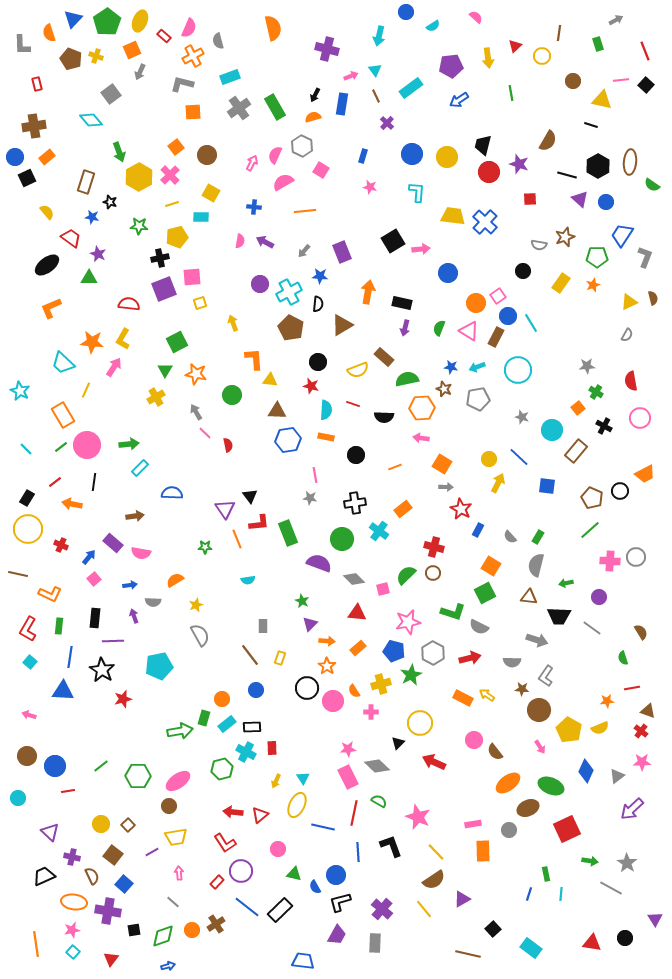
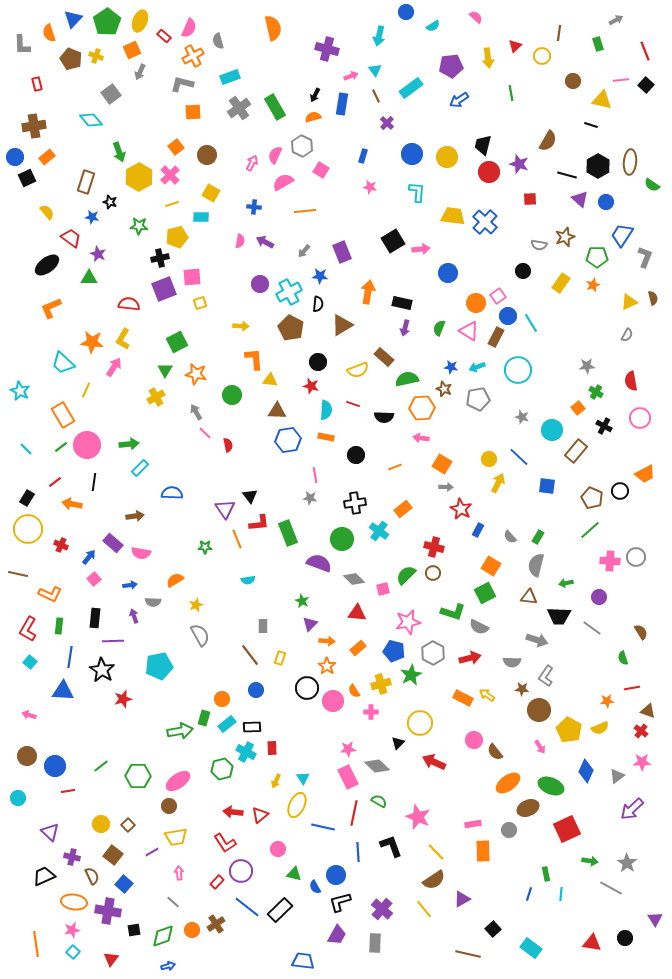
yellow arrow at (233, 323): moved 8 px right, 3 px down; rotated 112 degrees clockwise
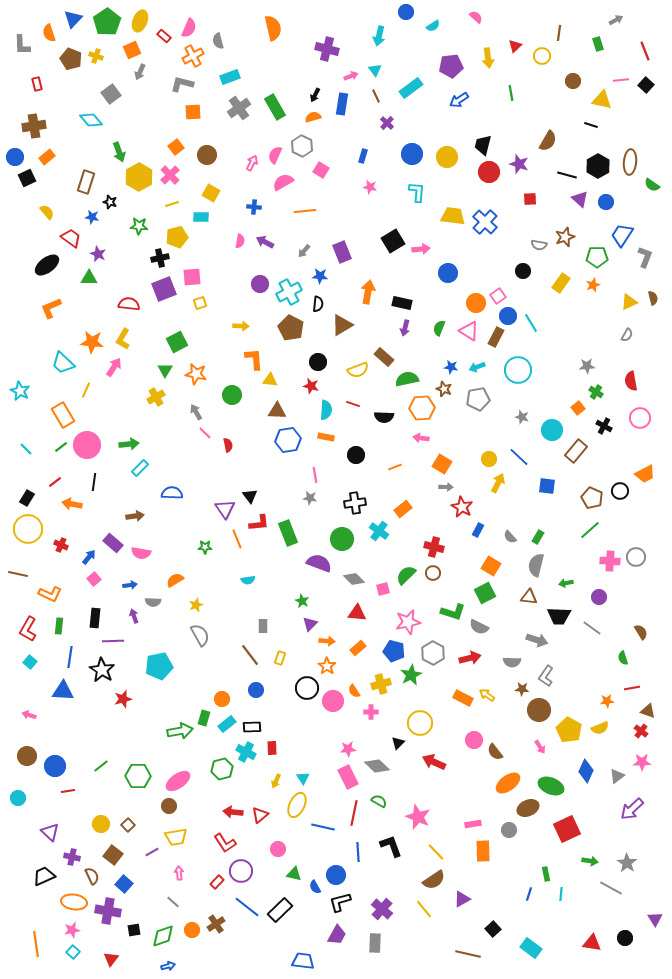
red star at (461, 509): moved 1 px right, 2 px up
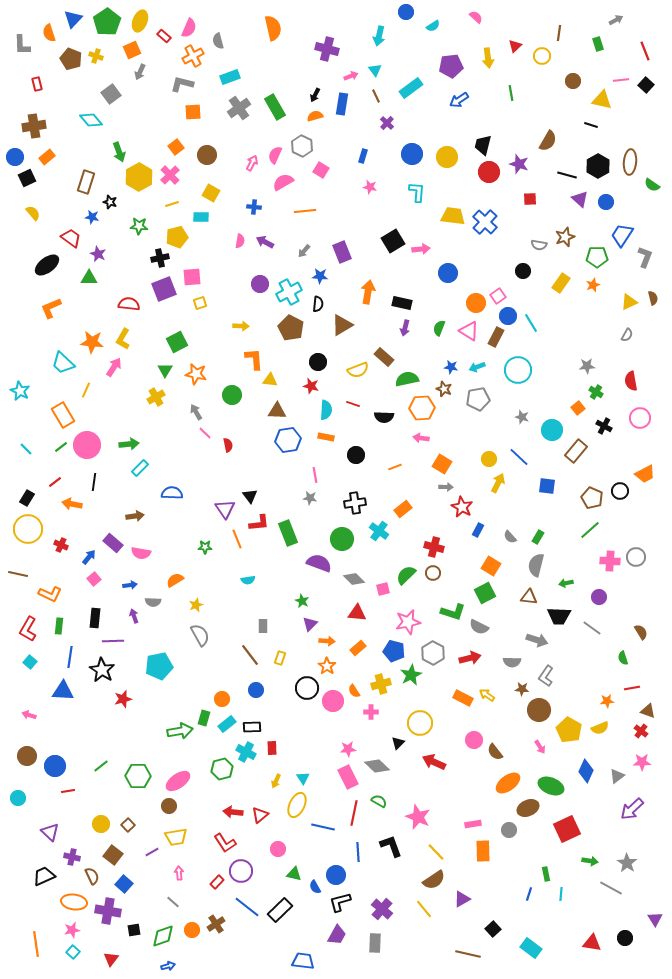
orange semicircle at (313, 117): moved 2 px right, 1 px up
yellow semicircle at (47, 212): moved 14 px left, 1 px down
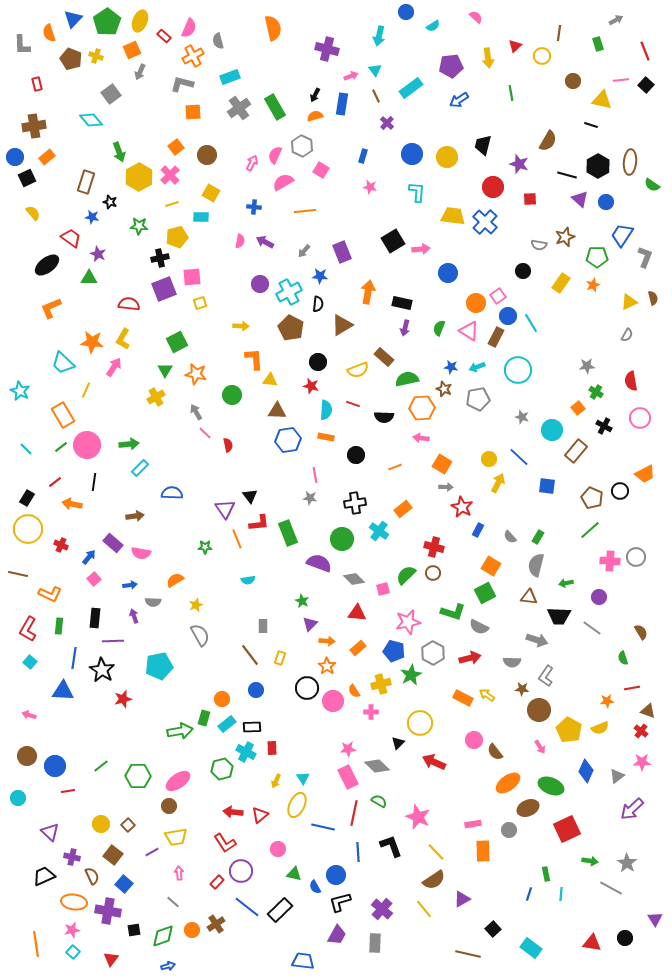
red circle at (489, 172): moved 4 px right, 15 px down
blue line at (70, 657): moved 4 px right, 1 px down
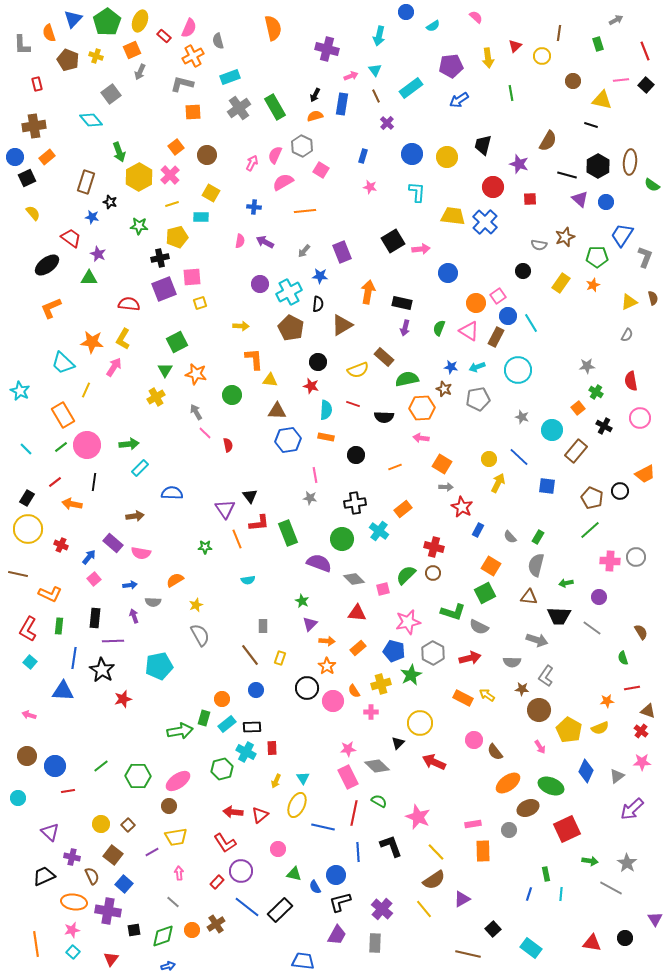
brown pentagon at (71, 59): moved 3 px left, 1 px down
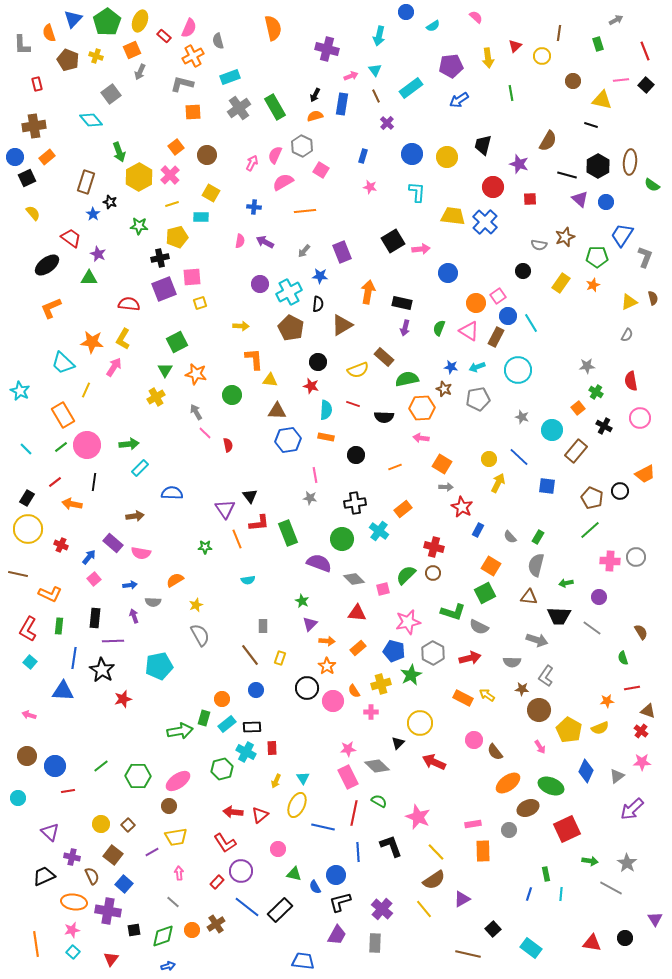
blue star at (92, 217): moved 1 px right, 3 px up; rotated 24 degrees clockwise
